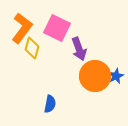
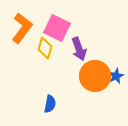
yellow diamond: moved 13 px right
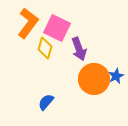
orange L-shape: moved 6 px right, 5 px up
orange circle: moved 1 px left, 3 px down
blue semicircle: moved 4 px left, 2 px up; rotated 150 degrees counterclockwise
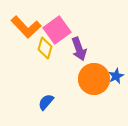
orange L-shape: moved 2 px left, 4 px down; rotated 100 degrees clockwise
pink square: moved 2 px down; rotated 28 degrees clockwise
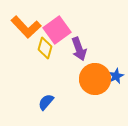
orange circle: moved 1 px right
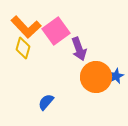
pink square: moved 1 px left, 1 px down
yellow diamond: moved 22 px left
orange circle: moved 1 px right, 2 px up
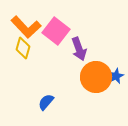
pink square: rotated 16 degrees counterclockwise
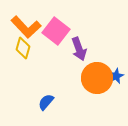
orange circle: moved 1 px right, 1 px down
